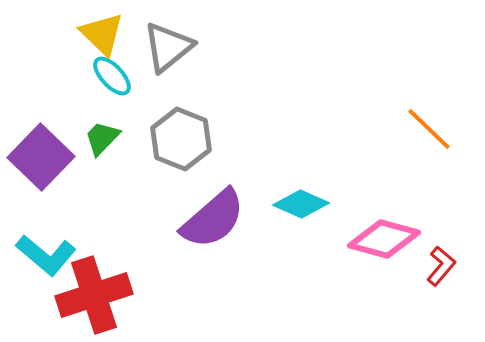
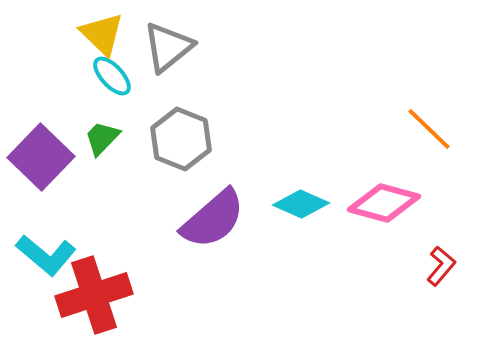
pink diamond: moved 36 px up
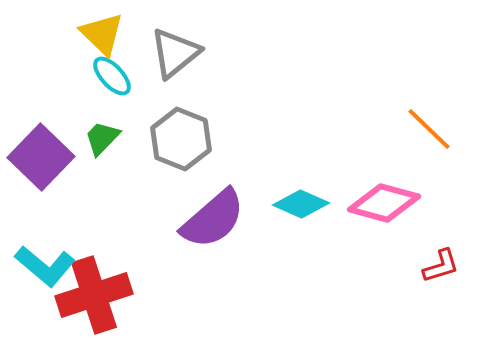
gray triangle: moved 7 px right, 6 px down
cyan L-shape: moved 1 px left, 11 px down
red L-shape: rotated 33 degrees clockwise
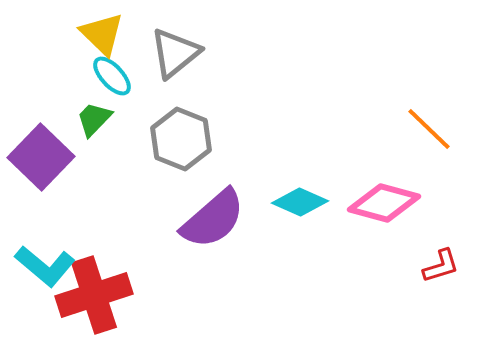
green trapezoid: moved 8 px left, 19 px up
cyan diamond: moved 1 px left, 2 px up
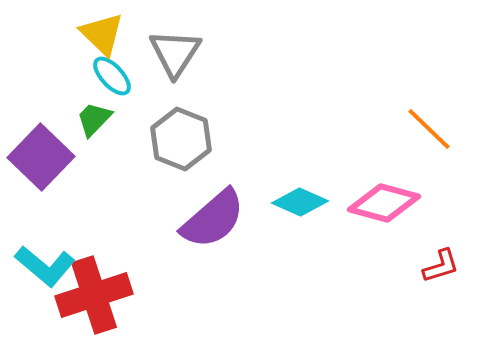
gray triangle: rotated 18 degrees counterclockwise
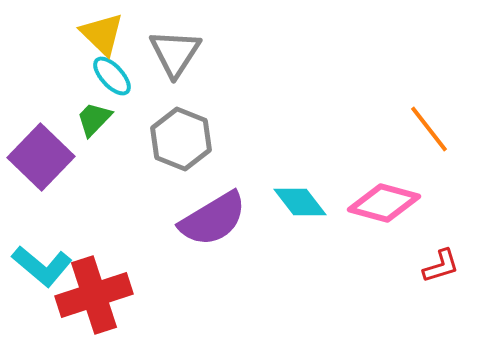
orange line: rotated 8 degrees clockwise
cyan diamond: rotated 28 degrees clockwise
purple semicircle: rotated 10 degrees clockwise
cyan L-shape: moved 3 px left
